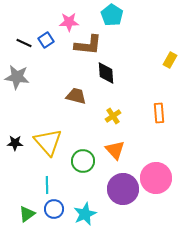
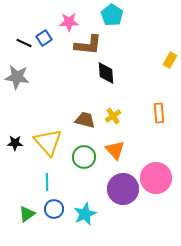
blue square: moved 2 px left, 2 px up
brown trapezoid: moved 9 px right, 24 px down
green circle: moved 1 px right, 4 px up
cyan line: moved 3 px up
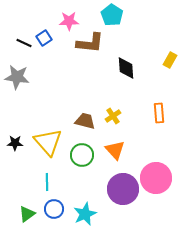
pink star: moved 1 px up
brown L-shape: moved 2 px right, 2 px up
black diamond: moved 20 px right, 5 px up
brown trapezoid: moved 1 px down
green circle: moved 2 px left, 2 px up
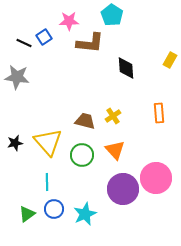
blue square: moved 1 px up
black star: rotated 14 degrees counterclockwise
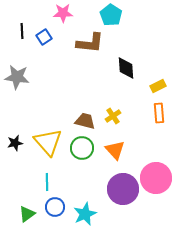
cyan pentagon: moved 1 px left
pink star: moved 6 px left, 8 px up
black line: moved 2 px left, 12 px up; rotated 63 degrees clockwise
yellow rectangle: moved 12 px left, 26 px down; rotated 35 degrees clockwise
green circle: moved 7 px up
blue circle: moved 1 px right, 2 px up
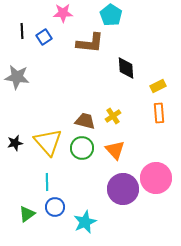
cyan star: moved 8 px down
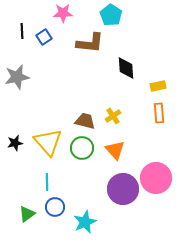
gray star: rotated 20 degrees counterclockwise
yellow rectangle: rotated 14 degrees clockwise
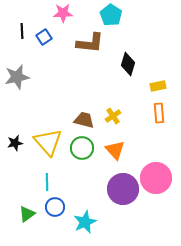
black diamond: moved 2 px right, 4 px up; rotated 20 degrees clockwise
brown trapezoid: moved 1 px left, 1 px up
